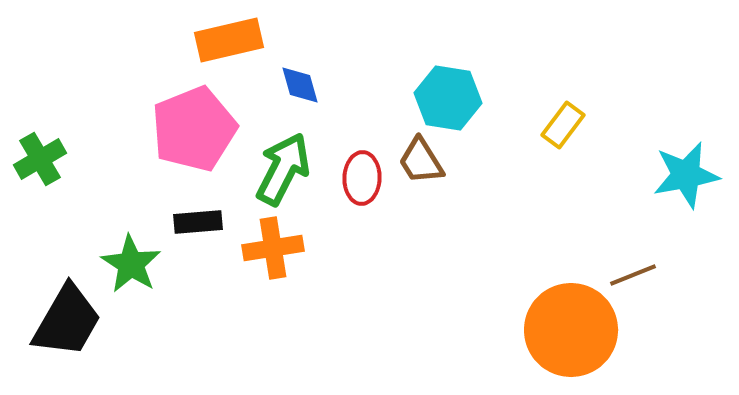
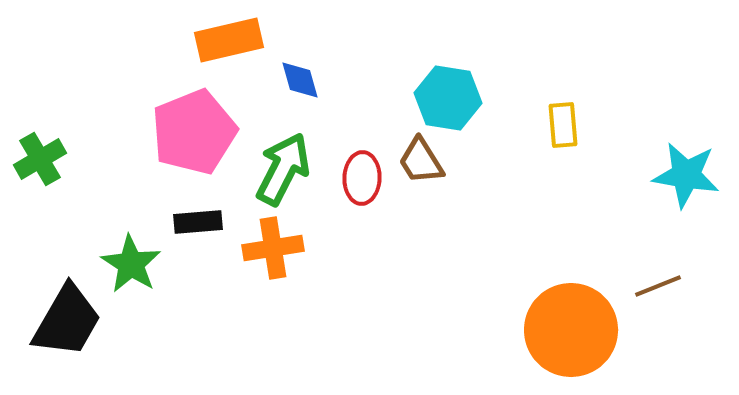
blue diamond: moved 5 px up
yellow rectangle: rotated 42 degrees counterclockwise
pink pentagon: moved 3 px down
cyan star: rotated 20 degrees clockwise
brown line: moved 25 px right, 11 px down
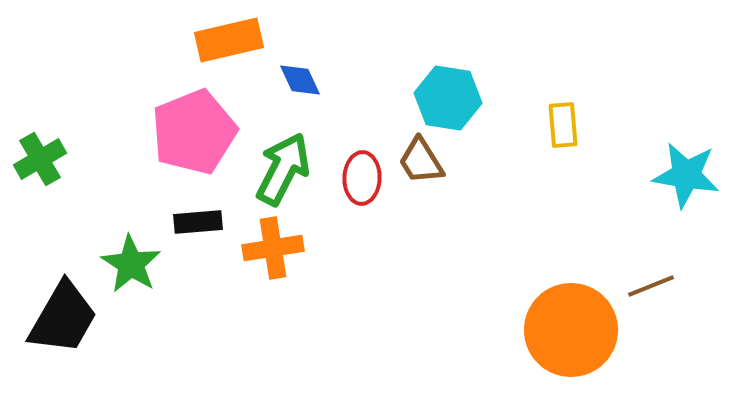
blue diamond: rotated 9 degrees counterclockwise
brown line: moved 7 px left
black trapezoid: moved 4 px left, 3 px up
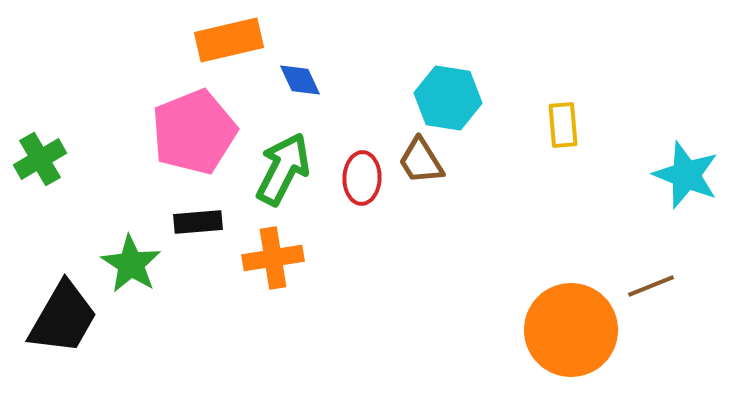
cyan star: rotated 12 degrees clockwise
orange cross: moved 10 px down
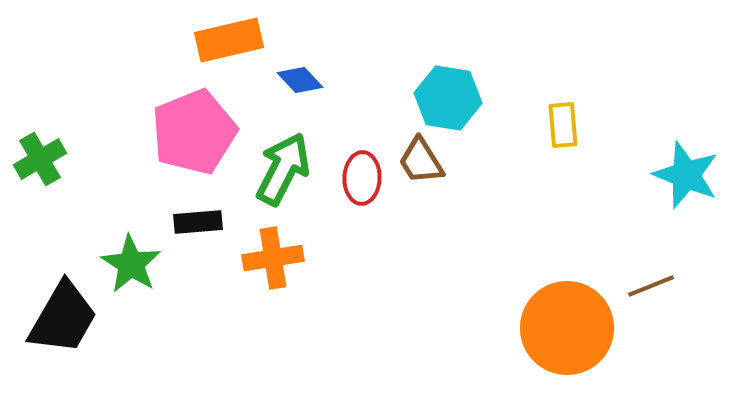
blue diamond: rotated 18 degrees counterclockwise
orange circle: moved 4 px left, 2 px up
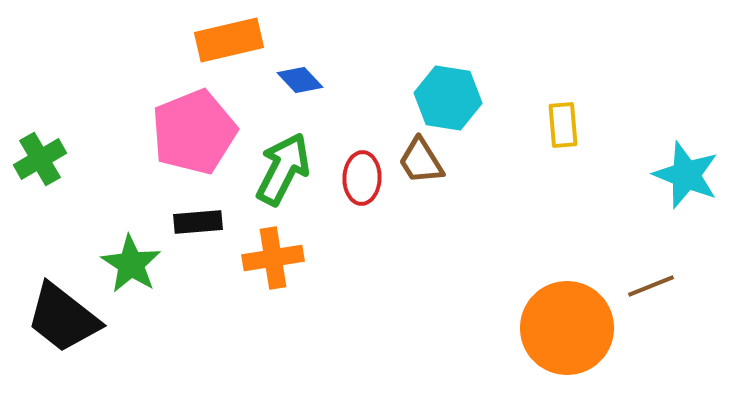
black trapezoid: rotated 98 degrees clockwise
